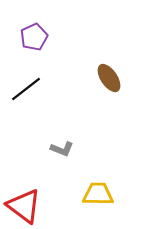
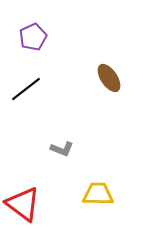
purple pentagon: moved 1 px left
red triangle: moved 1 px left, 2 px up
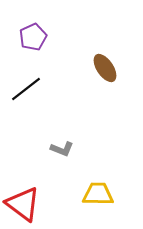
brown ellipse: moved 4 px left, 10 px up
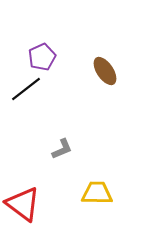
purple pentagon: moved 9 px right, 20 px down
brown ellipse: moved 3 px down
gray L-shape: rotated 45 degrees counterclockwise
yellow trapezoid: moved 1 px left, 1 px up
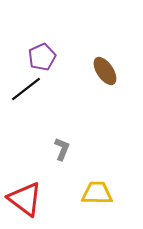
gray L-shape: rotated 45 degrees counterclockwise
red triangle: moved 2 px right, 5 px up
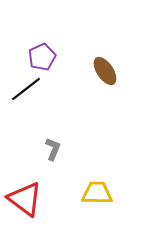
gray L-shape: moved 9 px left
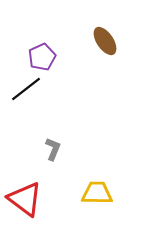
brown ellipse: moved 30 px up
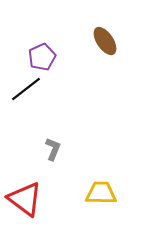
yellow trapezoid: moved 4 px right
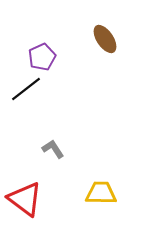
brown ellipse: moved 2 px up
gray L-shape: rotated 55 degrees counterclockwise
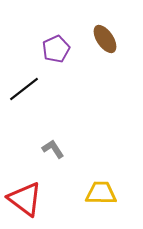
purple pentagon: moved 14 px right, 8 px up
black line: moved 2 px left
